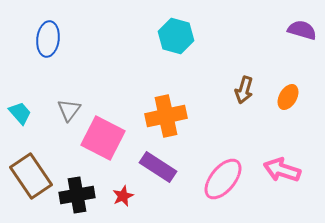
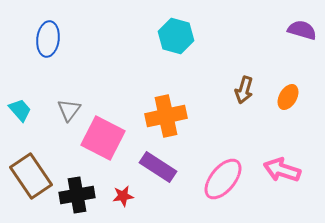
cyan trapezoid: moved 3 px up
red star: rotated 15 degrees clockwise
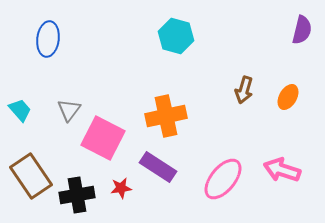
purple semicircle: rotated 88 degrees clockwise
red star: moved 2 px left, 8 px up
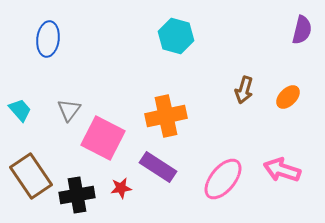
orange ellipse: rotated 15 degrees clockwise
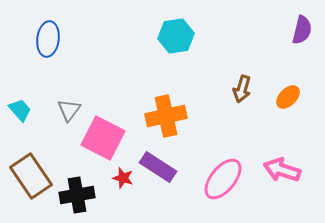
cyan hexagon: rotated 24 degrees counterclockwise
brown arrow: moved 2 px left, 1 px up
red star: moved 2 px right, 10 px up; rotated 25 degrees clockwise
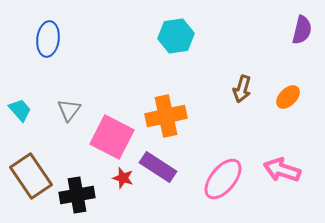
pink square: moved 9 px right, 1 px up
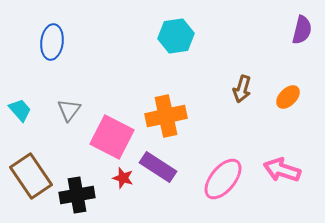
blue ellipse: moved 4 px right, 3 px down
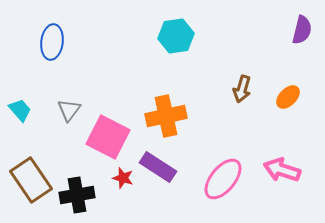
pink square: moved 4 px left
brown rectangle: moved 4 px down
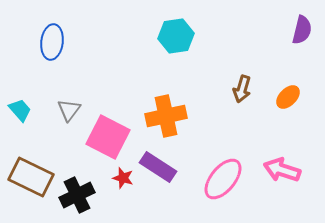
brown rectangle: moved 3 px up; rotated 30 degrees counterclockwise
black cross: rotated 16 degrees counterclockwise
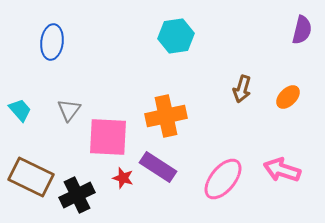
pink square: rotated 24 degrees counterclockwise
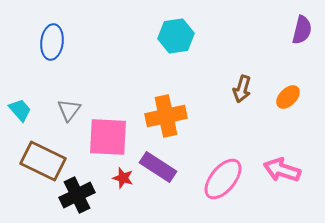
brown rectangle: moved 12 px right, 16 px up
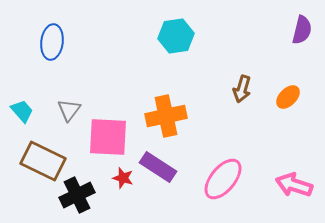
cyan trapezoid: moved 2 px right, 1 px down
pink arrow: moved 12 px right, 15 px down
